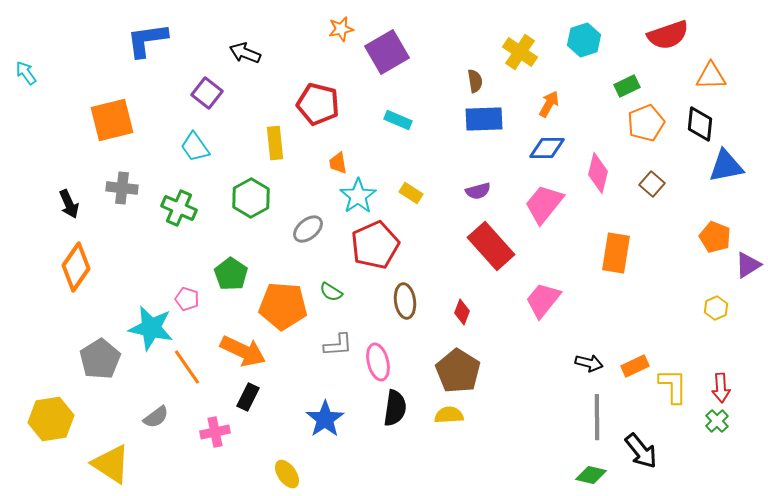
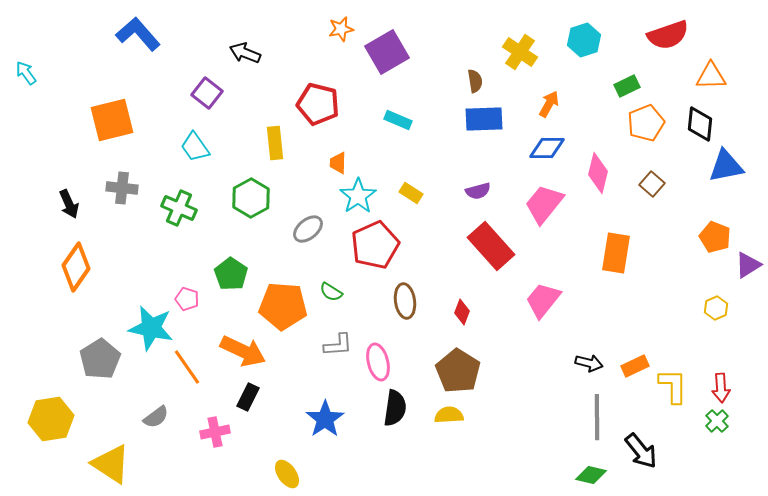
blue L-shape at (147, 40): moved 9 px left, 6 px up; rotated 57 degrees clockwise
orange trapezoid at (338, 163): rotated 10 degrees clockwise
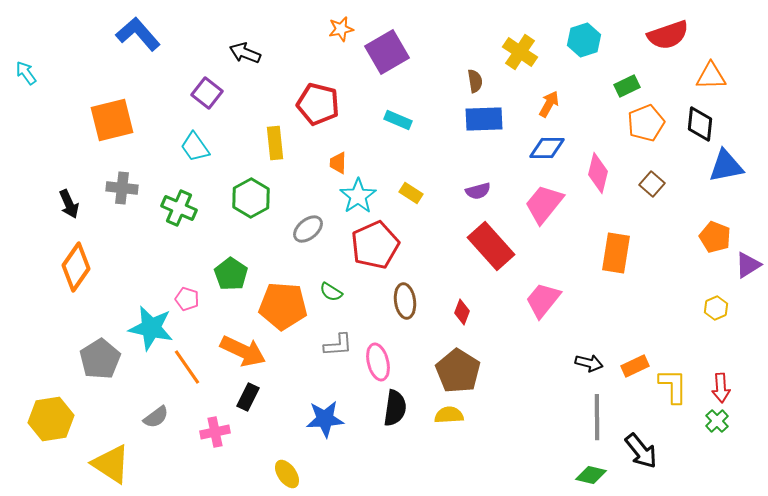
blue star at (325, 419): rotated 30 degrees clockwise
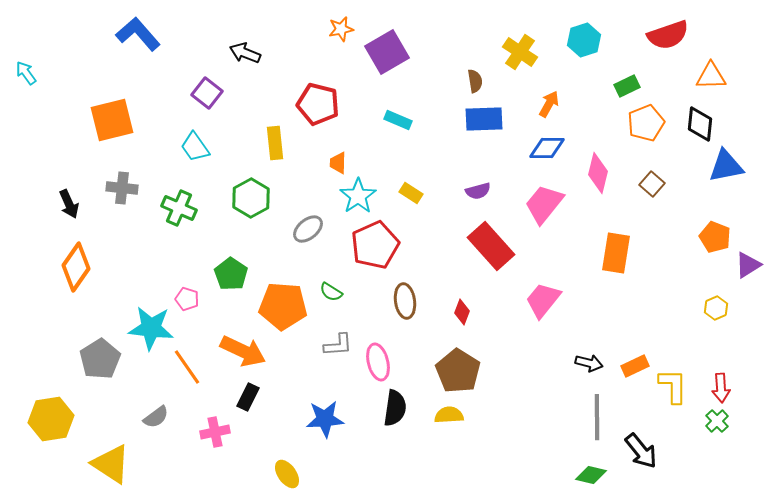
cyan star at (151, 328): rotated 6 degrees counterclockwise
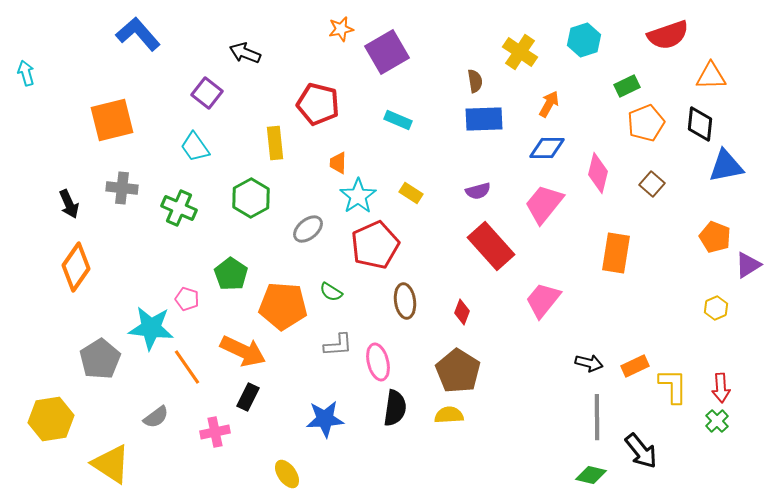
cyan arrow at (26, 73): rotated 20 degrees clockwise
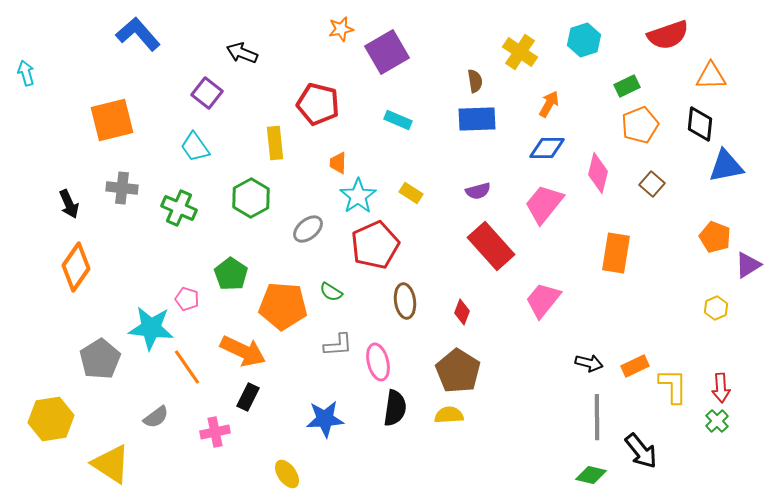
black arrow at (245, 53): moved 3 px left
blue rectangle at (484, 119): moved 7 px left
orange pentagon at (646, 123): moved 6 px left, 2 px down
